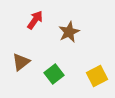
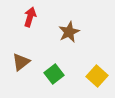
red arrow: moved 5 px left, 3 px up; rotated 18 degrees counterclockwise
yellow square: rotated 20 degrees counterclockwise
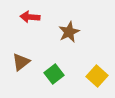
red arrow: rotated 102 degrees counterclockwise
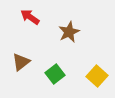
red arrow: rotated 30 degrees clockwise
green square: moved 1 px right
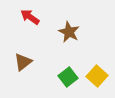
brown star: rotated 20 degrees counterclockwise
brown triangle: moved 2 px right
green square: moved 13 px right, 3 px down
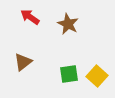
brown star: moved 1 px left, 8 px up
green square: moved 1 px right, 3 px up; rotated 30 degrees clockwise
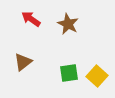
red arrow: moved 1 px right, 2 px down
green square: moved 1 px up
